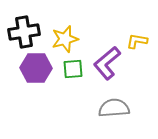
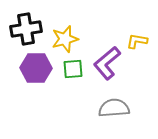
black cross: moved 2 px right, 3 px up
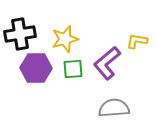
black cross: moved 6 px left, 5 px down
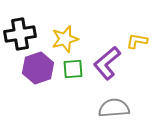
purple hexagon: moved 2 px right; rotated 20 degrees counterclockwise
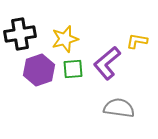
purple hexagon: moved 1 px right, 2 px down
gray semicircle: moved 5 px right; rotated 12 degrees clockwise
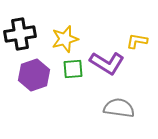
purple L-shape: rotated 108 degrees counterclockwise
purple hexagon: moved 5 px left, 5 px down
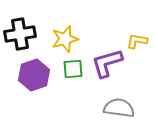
purple L-shape: rotated 132 degrees clockwise
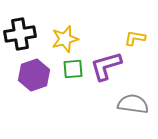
yellow L-shape: moved 2 px left, 3 px up
purple L-shape: moved 1 px left, 3 px down
gray semicircle: moved 14 px right, 4 px up
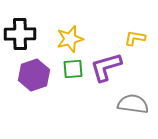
black cross: rotated 8 degrees clockwise
yellow star: moved 5 px right
purple L-shape: moved 1 px down
